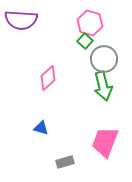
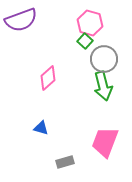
purple semicircle: rotated 24 degrees counterclockwise
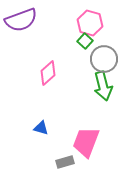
pink diamond: moved 5 px up
pink trapezoid: moved 19 px left
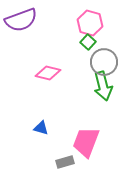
green square: moved 3 px right, 1 px down
gray circle: moved 3 px down
pink diamond: rotated 55 degrees clockwise
